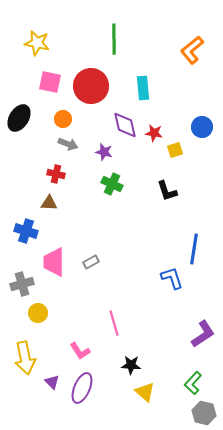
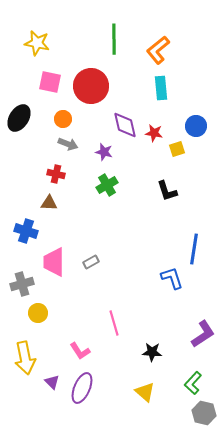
orange L-shape: moved 34 px left
cyan rectangle: moved 18 px right
blue circle: moved 6 px left, 1 px up
yellow square: moved 2 px right, 1 px up
green cross: moved 5 px left, 1 px down; rotated 35 degrees clockwise
black star: moved 21 px right, 13 px up
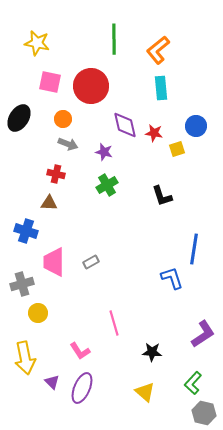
black L-shape: moved 5 px left, 5 px down
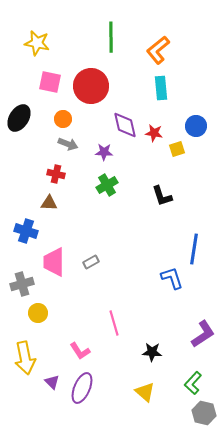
green line: moved 3 px left, 2 px up
purple star: rotated 12 degrees counterclockwise
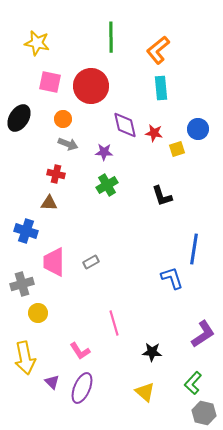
blue circle: moved 2 px right, 3 px down
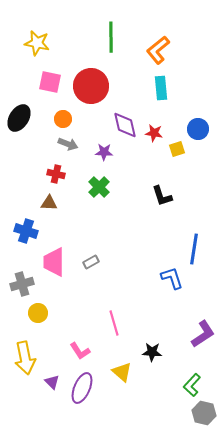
green cross: moved 8 px left, 2 px down; rotated 15 degrees counterclockwise
green L-shape: moved 1 px left, 2 px down
yellow triangle: moved 23 px left, 20 px up
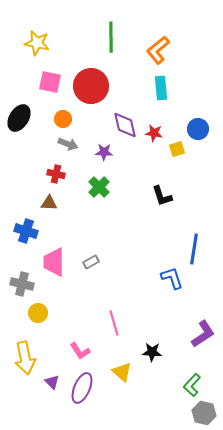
gray cross: rotated 30 degrees clockwise
